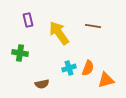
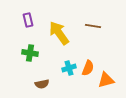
green cross: moved 10 px right
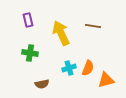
yellow arrow: moved 2 px right; rotated 10 degrees clockwise
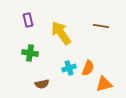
brown line: moved 8 px right
yellow arrow: rotated 10 degrees counterclockwise
orange triangle: moved 2 px left, 4 px down
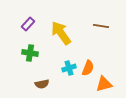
purple rectangle: moved 4 px down; rotated 56 degrees clockwise
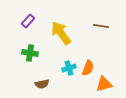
purple rectangle: moved 3 px up
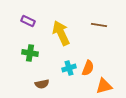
purple rectangle: rotated 72 degrees clockwise
brown line: moved 2 px left, 1 px up
yellow arrow: rotated 10 degrees clockwise
orange triangle: moved 2 px down
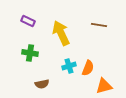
cyan cross: moved 2 px up
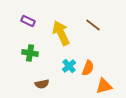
brown line: moved 6 px left; rotated 28 degrees clockwise
cyan cross: rotated 24 degrees counterclockwise
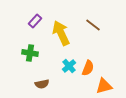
purple rectangle: moved 7 px right; rotated 72 degrees counterclockwise
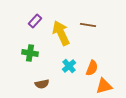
brown line: moved 5 px left; rotated 28 degrees counterclockwise
orange semicircle: moved 4 px right
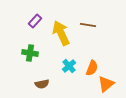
orange triangle: moved 2 px right, 2 px up; rotated 24 degrees counterclockwise
